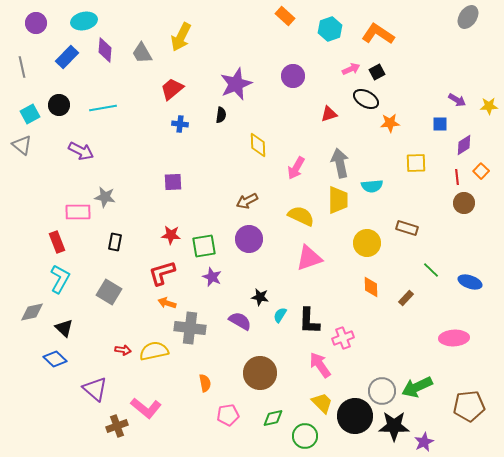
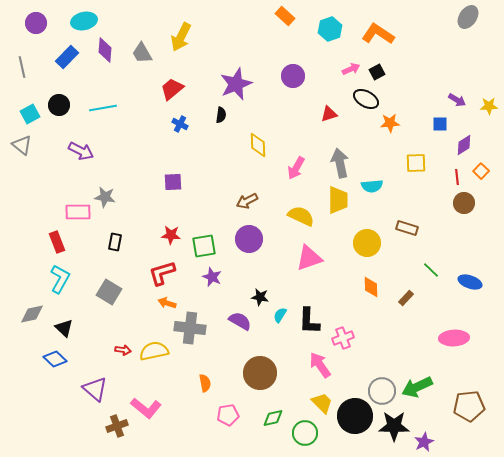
blue cross at (180, 124): rotated 21 degrees clockwise
gray diamond at (32, 312): moved 2 px down
green circle at (305, 436): moved 3 px up
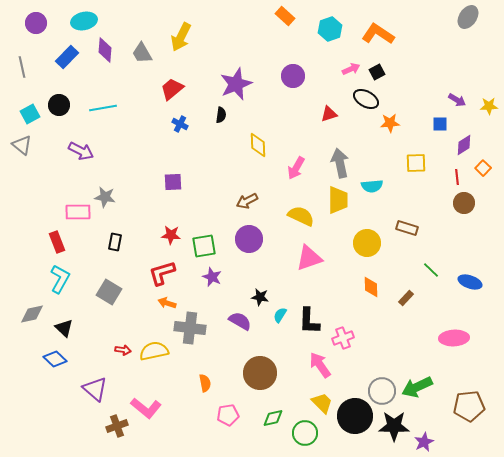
orange square at (481, 171): moved 2 px right, 3 px up
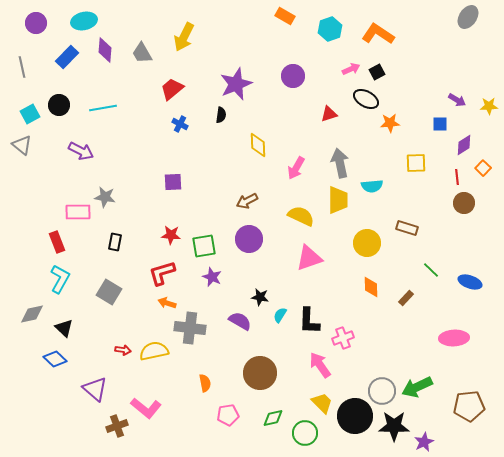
orange rectangle at (285, 16): rotated 12 degrees counterclockwise
yellow arrow at (181, 37): moved 3 px right
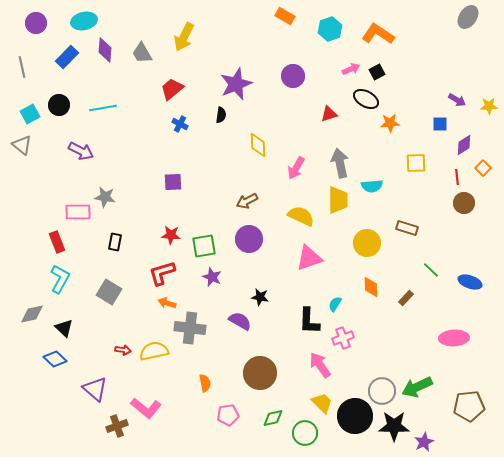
cyan semicircle at (280, 315): moved 55 px right, 11 px up
